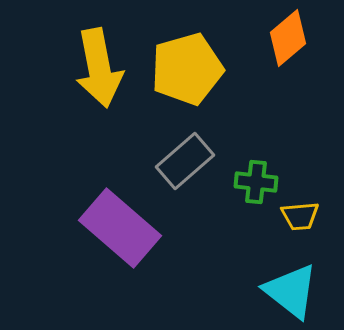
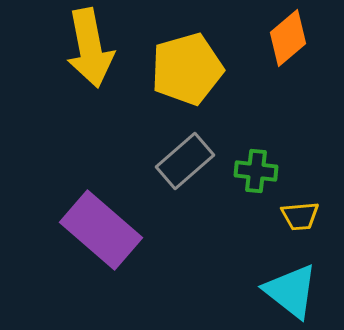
yellow arrow: moved 9 px left, 20 px up
green cross: moved 11 px up
purple rectangle: moved 19 px left, 2 px down
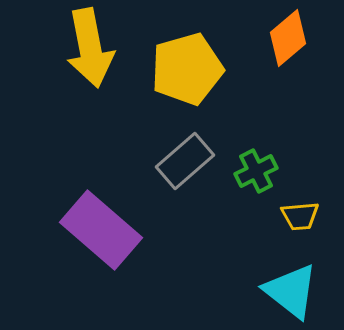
green cross: rotated 33 degrees counterclockwise
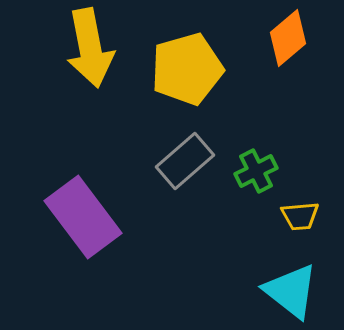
purple rectangle: moved 18 px left, 13 px up; rotated 12 degrees clockwise
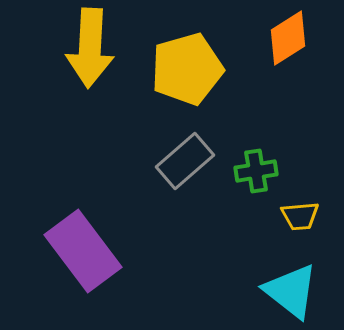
orange diamond: rotated 8 degrees clockwise
yellow arrow: rotated 14 degrees clockwise
green cross: rotated 18 degrees clockwise
purple rectangle: moved 34 px down
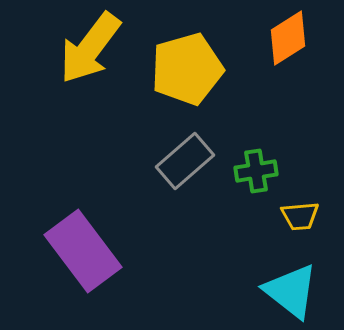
yellow arrow: rotated 34 degrees clockwise
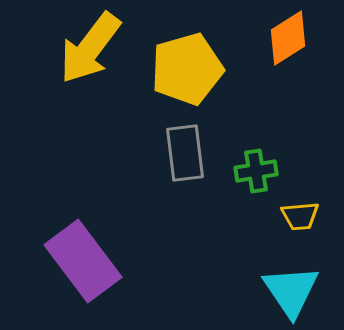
gray rectangle: moved 8 px up; rotated 56 degrees counterclockwise
purple rectangle: moved 10 px down
cyan triangle: rotated 18 degrees clockwise
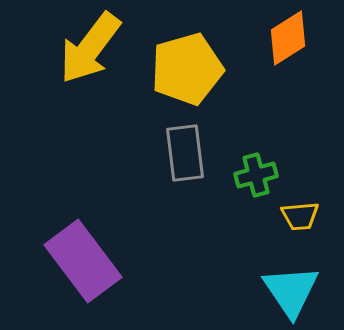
green cross: moved 4 px down; rotated 6 degrees counterclockwise
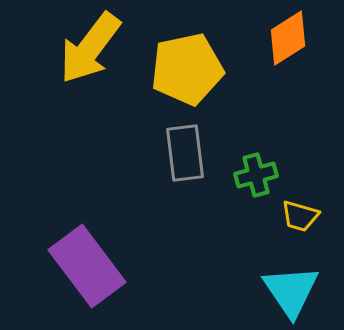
yellow pentagon: rotated 4 degrees clockwise
yellow trapezoid: rotated 21 degrees clockwise
purple rectangle: moved 4 px right, 5 px down
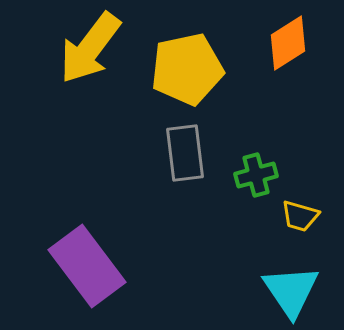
orange diamond: moved 5 px down
